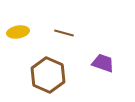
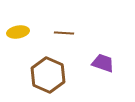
brown line: rotated 12 degrees counterclockwise
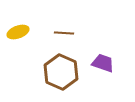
yellow ellipse: rotated 10 degrees counterclockwise
brown hexagon: moved 13 px right, 3 px up
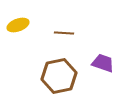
yellow ellipse: moved 7 px up
brown hexagon: moved 2 px left, 4 px down; rotated 24 degrees clockwise
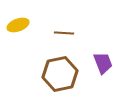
purple trapezoid: rotated 50 degrees clockwise
brown hexagon: moved 1 px right, 2 px up
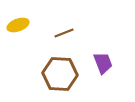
brown line: rotated 24 degrees counterclockwise
brown hexagon: rotated 16 degrees clockwise
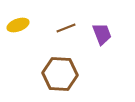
brown line: moved 2 px right, 5 px up
purple trapezoid: moved 1 px left, 29 px up
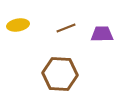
yellow ellipse: rotated 10 degrees clockwise
purple trapezoid: rotated 70 degrees counterclockwise
